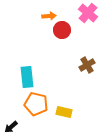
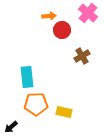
brown cross: moved 5 px left, 9 px up
orange pentagon: rotated 15 degrees counterclockwise
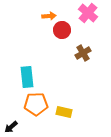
brown cross: moved 1 px right, 3 px up
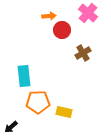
cyan rectangle: moved 3 px left, 1 px up
orange pentagon: moved 2 px right, 2 px up
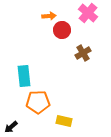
yellow rectangle: moved 9 px down
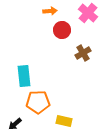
orange arrow: moved 1 px right, 5 px up
black arrow: moved 4 px right, 3 px up
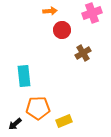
pink cross: moved 4 px right; rotated 30 degrees clockwise
orange pentagon: moved 6 px down
yellow rectangle: rotated 35 degrees counterclockwise
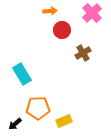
pink cross: rotated 24 degrees counterclockwise
cyan rectangle: moved 2 px left, 2 px up; rotated 25 degrees counterclockwise
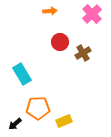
pink cross: moved 1 px down
red circle: moved 2 px left, 12 px down
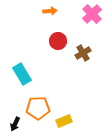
red circle: moved 2 px left, 1 px up
black arrow: rotated 24 degrees counterclockwise
